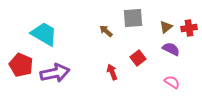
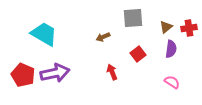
brown arrow: moved 3 px left, 6 px down; rotated 64 degrees counterclockwise
purple semicircle: rotated 72 degrees clockwise
red square: moved 4 px up
red pentagon: moved 2 px right, 10 px down
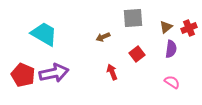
red cross: rotated 14 degrees counterclockwise
red square: moved 1 px left
purple arrow: moved 1 px left
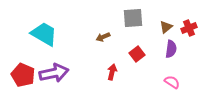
red arrow: rotated 35 degrees clockwise
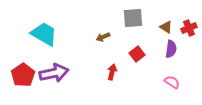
brown triangle: rotated 48 degrees counterclockwise
red pentagon: rotated 15 degrees clockwise
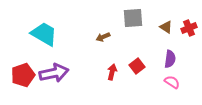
purple semicircle: moved 1 px left, 10 px down
red square: moved 12 px down
red pentagon: rotated 15 degrees clockwise
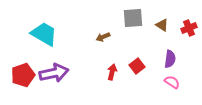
brown triangle: moved 4 px left, 2 px up
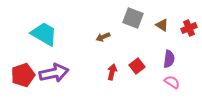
gray square: rotated 25 degrees clockwise
purple semicircle: moved 1 px left
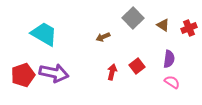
gray square: rotated 25 degrees clockwise
brown triangle: moved 1 px right
purple arrow: rotated 24 degrees clockwise
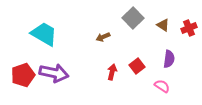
pink semicircle: moved 10 px left, 4 px down
